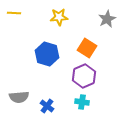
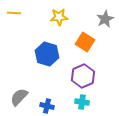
gray star: moved 2 px left
orange square: moved 2 px left, 6 px up
purple hexagon: moved 1 px left
gray semicircle: rotated 138 degrees clockwise
blue cross: rotated 24 degrees counterclockwise
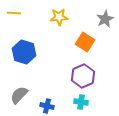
blue hexagon: moved 23 px left, 2 px up
gray semicircle: moved 2 px up
cyan cross: moved 1 px left
